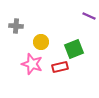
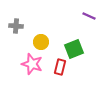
red rectangle: rotated 63 degrees counterclockwise
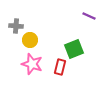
yellow circle: moved 11 px left, 2 px up
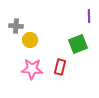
purple line: rotated 64 degrees clockwise
green square: moved 4 px right, 5 px up
pink star: moved 5 px down; rotated 15 degrees counterclockwise
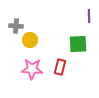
green square: rotated 18 degrees clockwise
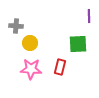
yellow circle: moved 3 px down
pink star: moved 1 px left
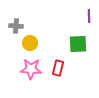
red rectangle: moved 2 px left, 1 px down
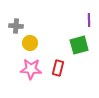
purple line: moved 4 px down
green square: moved 1 px right, 1 px down; rotated 12 degrees counterclockwise
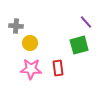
purple line: moved 3 px left, 2 px down; rotated 40 degrees counterclockwise
red rectangle: rotated 21 degrees counterclockwise
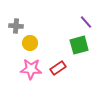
red rectangle: rotated 63 degrees clockwise
